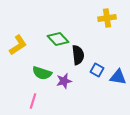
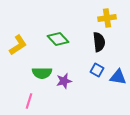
black semicircle: moved 21 px right, 13 px up
green semicircle: rotated 18 degrees counterclockwise
pink line: moved 4 px left
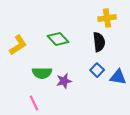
blue square: rotated 16 degrees clockwise
pink line: moved 5 px right, 2 px down; rotated 42 degrees counterclockwise
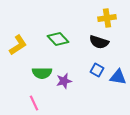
black semicircle: rotated 114 degrees clockwise
blue square: rotated 16 degrees counterclockwise
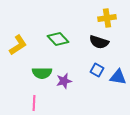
pink line: rotated 28 degrees clockwise
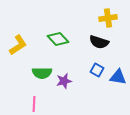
yellow cross: moved 1 px right
pink line: moved 1 px down
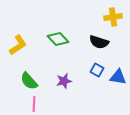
yellow cross: moved 5 px right, 1 px up
green semicircle: moved 13 px left, 8 px down; rotated 48 degrees clockwise
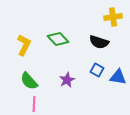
yellow L-shape: moved 6 px right; rotated 30 degrees counterclockwise
purple star: moved 3 px right, 1 px up; rotated 14 degrees counterclockwise
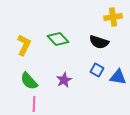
purple star: moved 3 px left
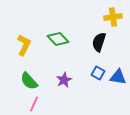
black semicircle: rotated 90 degrees clockwise
blue square: moved 1 px right, 3 px down
pink line: rotated 21 degrees clockwise
